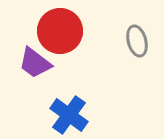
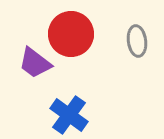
red circle: moved 11 px right, 3 px down
gray ellipse: rotated 8 degrees clockwise
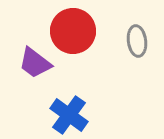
red circle: moved 2 px right, 3 px up
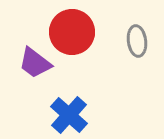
red circle: moved 1 px left, 1 px down
blue cross: rotated 6 degrees clockwise
